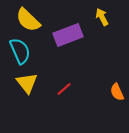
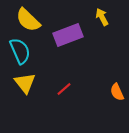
yellow triangle: moved 2 px left
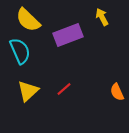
yellow triangle: moved 3 px right, 8 px down; rotated 25 degrees clockwise
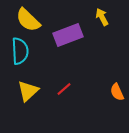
cyan semicircle: rotated 20 degrees clockwise
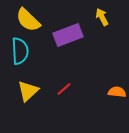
orange semicircle: rotated 120 degrees clockwise
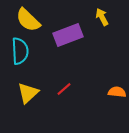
yellow triangle: moved 2 px down
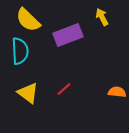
yellow triangle: rotated 40 degrees counterclockwise
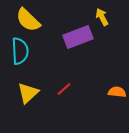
purple rectangle: moved 10 px right, 2 px down
yellow triangle: rotated 40 degrees clockwise
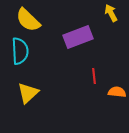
yellow arrow: moved 9 px right, 4 px up
red line: moved 30 px right, 13 px up; rotated 56 degrees counterclockwise
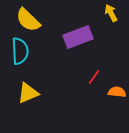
red line: moved 1 px down; rotated 42 degrees clockwise
yellow triangle: rotated 20 degrees clockwise
